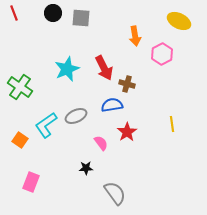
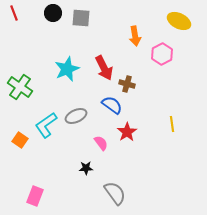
blue semicircle: rotated 45 degrees clockwise
pink rectangle: moved 4 px right, 14 px down
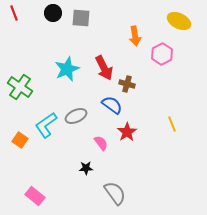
yellow line: rotated 14 degrees counterclockwise
pink rectangle: rotated 72 degrees counterclockwise
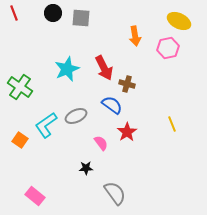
pink hexagon: moved 6 px right, 6 px up; rotated 15 degrees clockwise
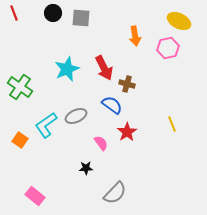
gray semicircle: rotated 80 degrees clockwise
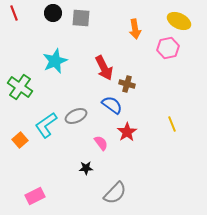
orange arrow: moved 7 px up
cyan star: moved 12 px left, 8 px up
orange square: rotated 14 degrees clockwise
pink rectangle: rotated 66 degrees counterclockwise
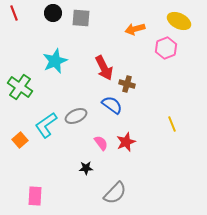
orange arrow: rotated 84 degrees clockwise
pink hexagon: moved 2 px left; rotated 10 degrees counterclockwise
red star: moved 1 px left, 10 px down; rotated 12 degrees clockwise
pink rectangle: rotated 60 degrees counterclockwise
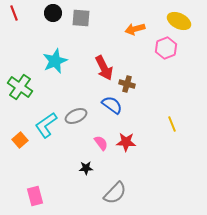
red star: rotated 24 degrees clockwise
pink rectangle: rotated 18 degrees counterclockwise
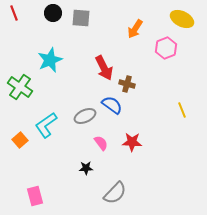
yellow ellipse: moved 3 px right, 2 px up
orange arrow: rotated 42 degrees counterclockwise
cyan star: moved 5 px left, 1 px up
gray ellipse: moved 9 px right
yellow line: moved 10 px right, 14 px up
red star: moved 6 px right
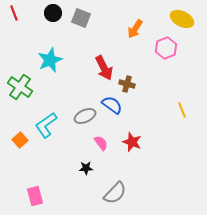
gray square: rotated 18 degrees clockwise
red star: rotated 18 degrees clockwise
